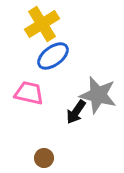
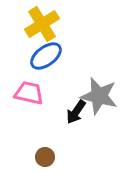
blue ellipse: moved 7 px left
gray star: moved 1 px right, 1 px down
brown circle: moved 1 px right, 1 px up
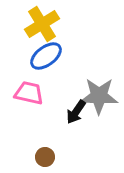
gray star: rotated 12 degrees counterclockwise
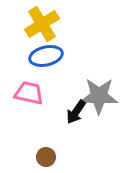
blue ellipse: rotated 24 degrees clockwise
brown circle: moved 1 px right
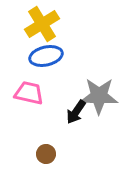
brown circle: moved 3 px up
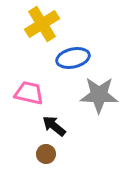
blue ellipse: moved 27 px right, 2 px down
gray star: moved 1 px up
black arrow: moved 22 px left, 14 px down; rotated 95 degrees clockwise
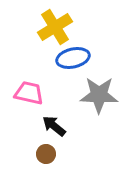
yellow cross: moved 13 px right, 3 px down
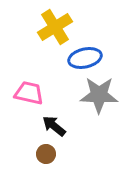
blue ellipse: moved 12 px right
